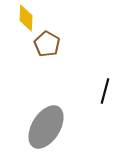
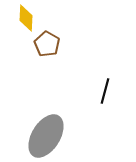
gray ellipse: moved 9 px down
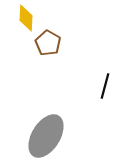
brown pentagon: moved 1 px right, 1 px up
black line: moved 5 px up
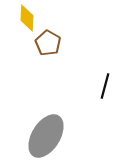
yellow diamond: moved 1 px right
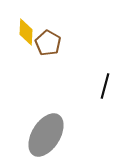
yellow diamond: moved 1 px left, 14 px down
gray ellipse: moved 1 px up
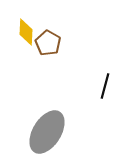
gray ellipse: moved 1 px right, 3 px up
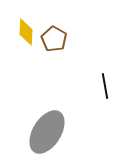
brown pentagon: moved 6 px right, 4 px up
black line: rotated 25 degrees counterclockwise
